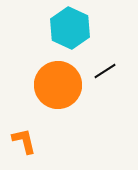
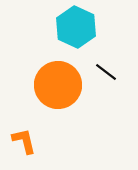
cyan hexagon: moved 6 px right, 1 px up
black line: moved 1 px right, 1 px down; rotated 70 degrees clockwise
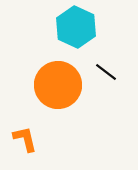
orange L-shape: moved 1 px right, 2 px up
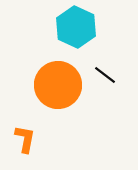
black line: moved 1 px left, 3 px down
orange L-shape: rotated 24 degrees clockwise
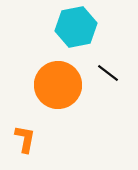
cyan hexagon: rotated 24 degrees clockwise
black line: moved 3 px right, 2 px up
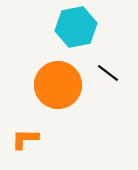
orange L-shape: rotated 100 degrees counterclockwise
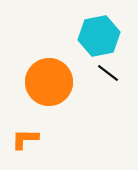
cyan hexagon: moved 23 px right, 9 px down
orange circle: moved 9 px left, 3 px up
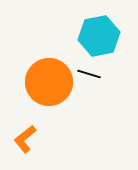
black line: moved 19 px left, 1 px down; rotated 20 degrees counterclockwise
orange L-shape: rotated 40 degrees counterclockwise
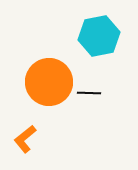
black line: moved 19 px down; rotated 15 degrees counterclockwise
